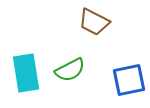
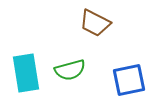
brown trapezoid: moved 1 px right, 1 px down
green semicircle: rotated 12 degrees clockwise
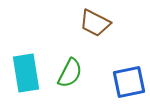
green semicircle: moved 3 px down; rotated 48 degrees counterclockwise
blue square: moved 2 px down
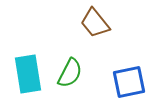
brown trapezoid: rotated 24 degrees clockwise
cyan rectangle: moved 2 px right, 1 px down
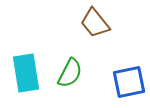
cyan rectangle: moved 2 px left, 1 px up
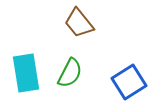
brown trapezoid: moved 16 px left
blue square: rotated 20 degrees counterclockwise
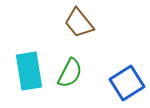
cyan rectangle: moved 3 px right, 2 px up
blue square: moved 2 px left, 1 px down
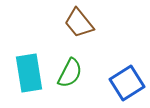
cyan rectangle: moved 2 px down
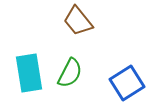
brown trapezoid: moved 1 px left, 2 px up
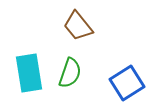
brown trapezoid: moved 5 px down
green semicircle: rotated 8 degrees counterclockwise
